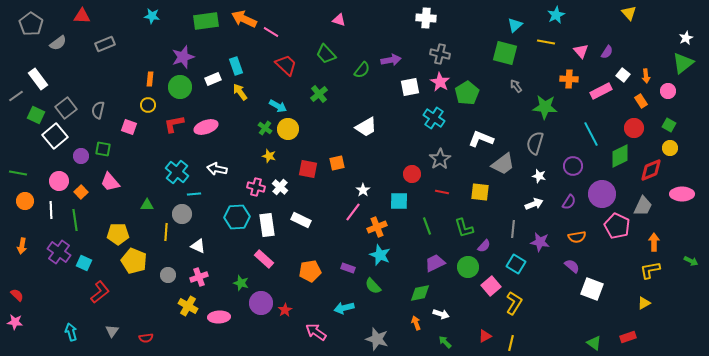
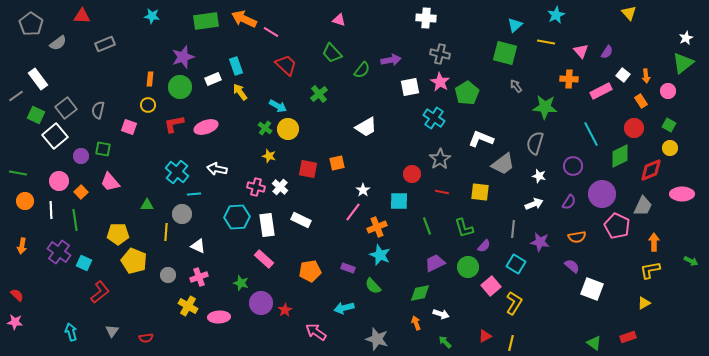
green trapezoid at (326, 54): moved 6 px right, 1 px up
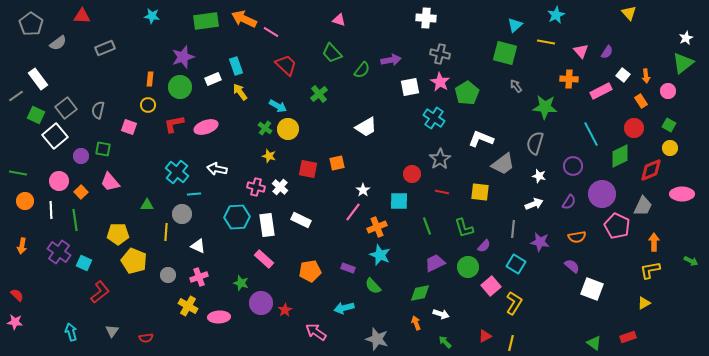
gray rectangle at (105, 44): moved 4 px down
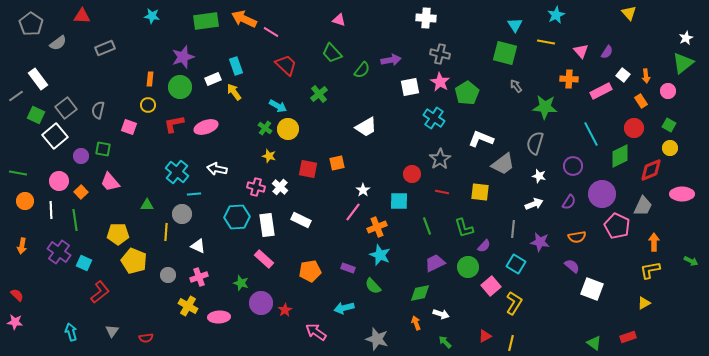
cyan triangle at (515, 25): rotated 21 degrees counterclockwise
yellow arrow at (240, 92): moved 6 px left
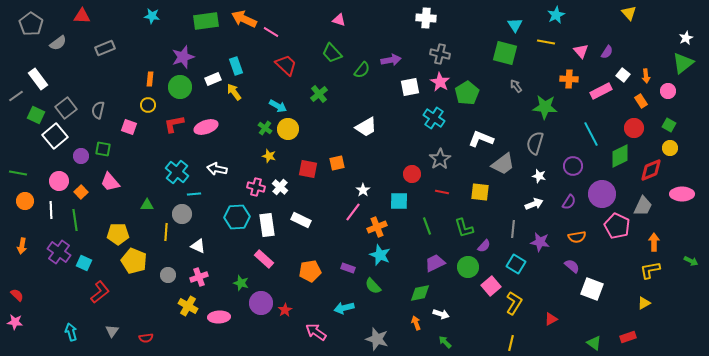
red triangle at (485, 336): moved 66 px right, 17 px up
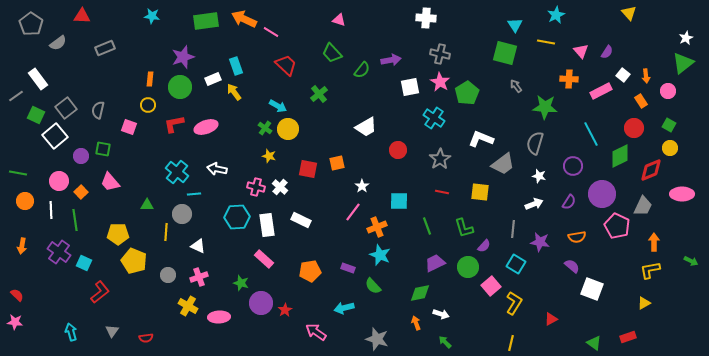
red circle at (412, 174): moved 14 px left, 24 px up
white star at (363, 190): moved 1 px left, 4 px up
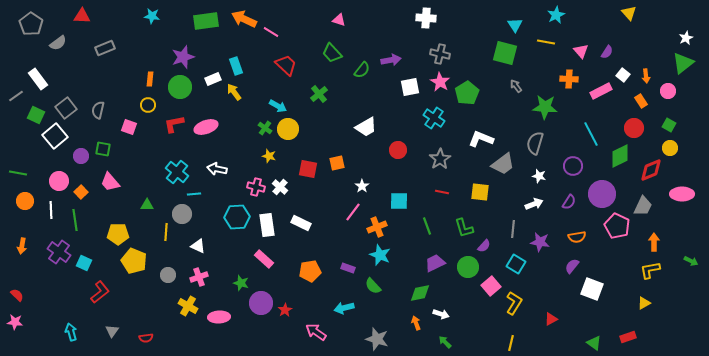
white rectangle at (301, 220): moved 3 px down
purple semicircle at (572, 266): rotated 91 degrees counterclockwise
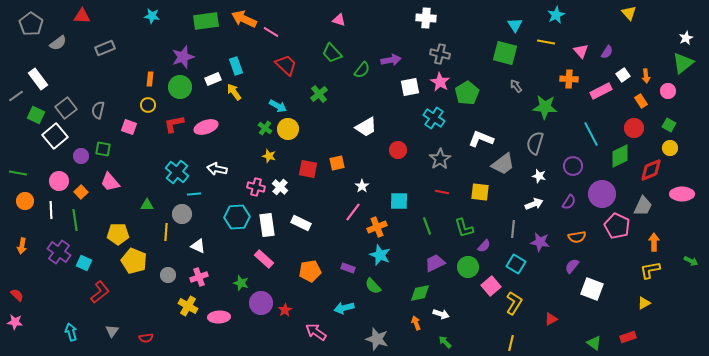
white square at (623, 75): rotated 16 degrees clockwise
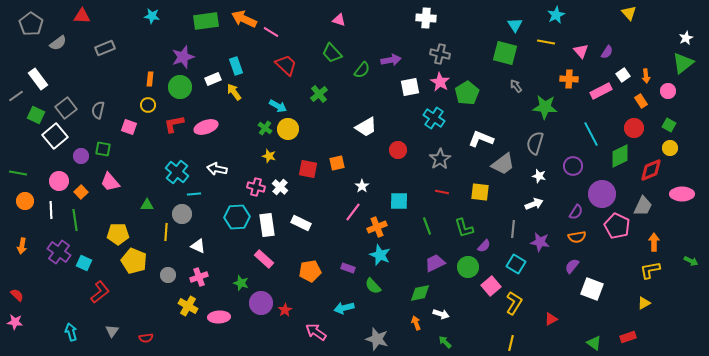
purple semicircle at (569, 202): moved 7 px right, 10 px down
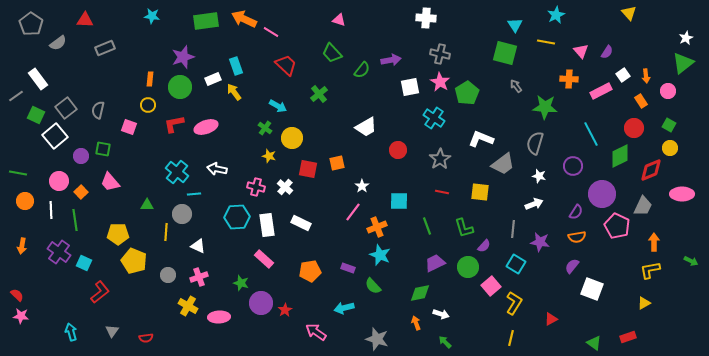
red triangle at (82, 16): moved 3 px right, 4 px down
yellow circle at (288, 129): moved 4 px right, 9 px down
white cross at (280, 187): moved 5 px right
pink star at (15, 322): moved 6 px right, 6 px up
yellow line at (511, 343): moved 5 px up
